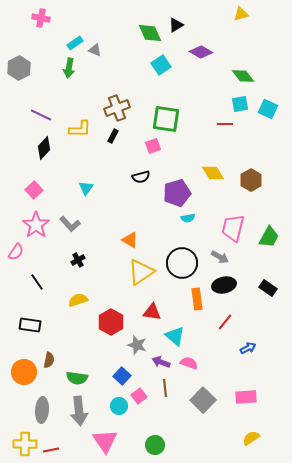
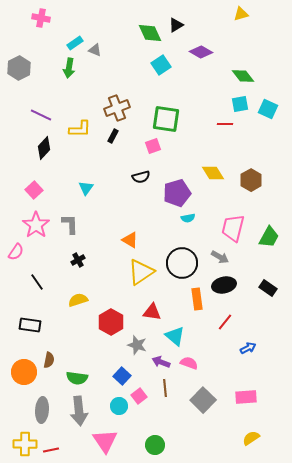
gray L-shape at (70, 224): rotated 140 degrees counterclockwise
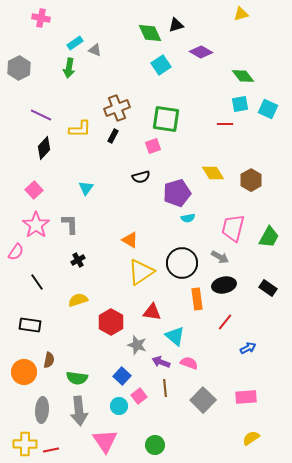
black triangle at (176, 25): rotated 14 degrees clockwise
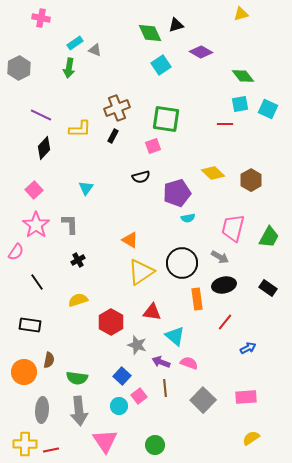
yellow diamond at (213, 173): rotated 15 degrees counterclockwise
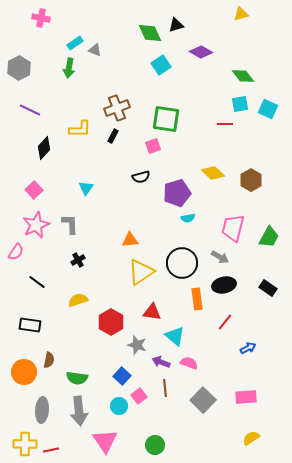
purple line at (41, 115): moved 11 px left, 5 px up
pink star at (36, 225): rotated 12 degrees clockwise
orange triangle at (130, 240): rotated 36 degrees counterclockwise
black line at (37, 282): rotated 18 degrees counterclockwise
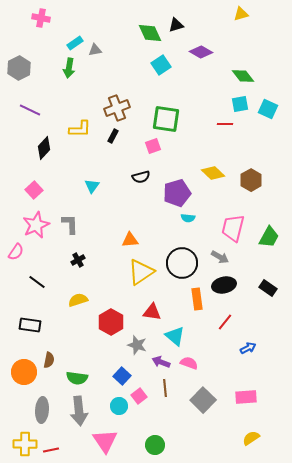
gray triangle at (95, 50): rotated 32 degrees counterclockwise
cyan triangle at (86, 188): moved 6 px right, 2 px up
cyan semicircle at (188, 218): rotated 16 degrees clockwise
